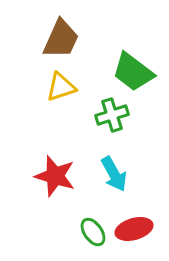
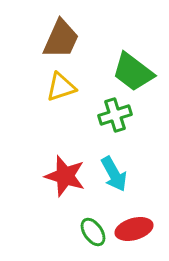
green cross: moved 3 px right
red star: moved 10 px right
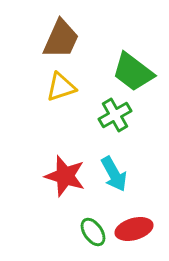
green cross: rotated 12 degrees counterclockwise
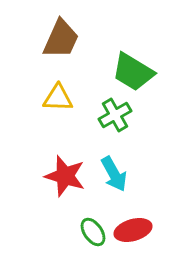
green trapezoid: rotated 6 degrees counterclockwise
yellow triangle: moved 3 px left, 11 px down; rotated 20 degrees clockwise
red ellipse: moved 1 px left, 1 px down
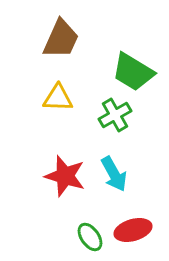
green ellipse: moved 3 px left, 5 px down
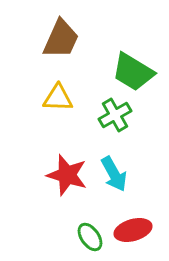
red star: moved 2 px right, 1 px up
